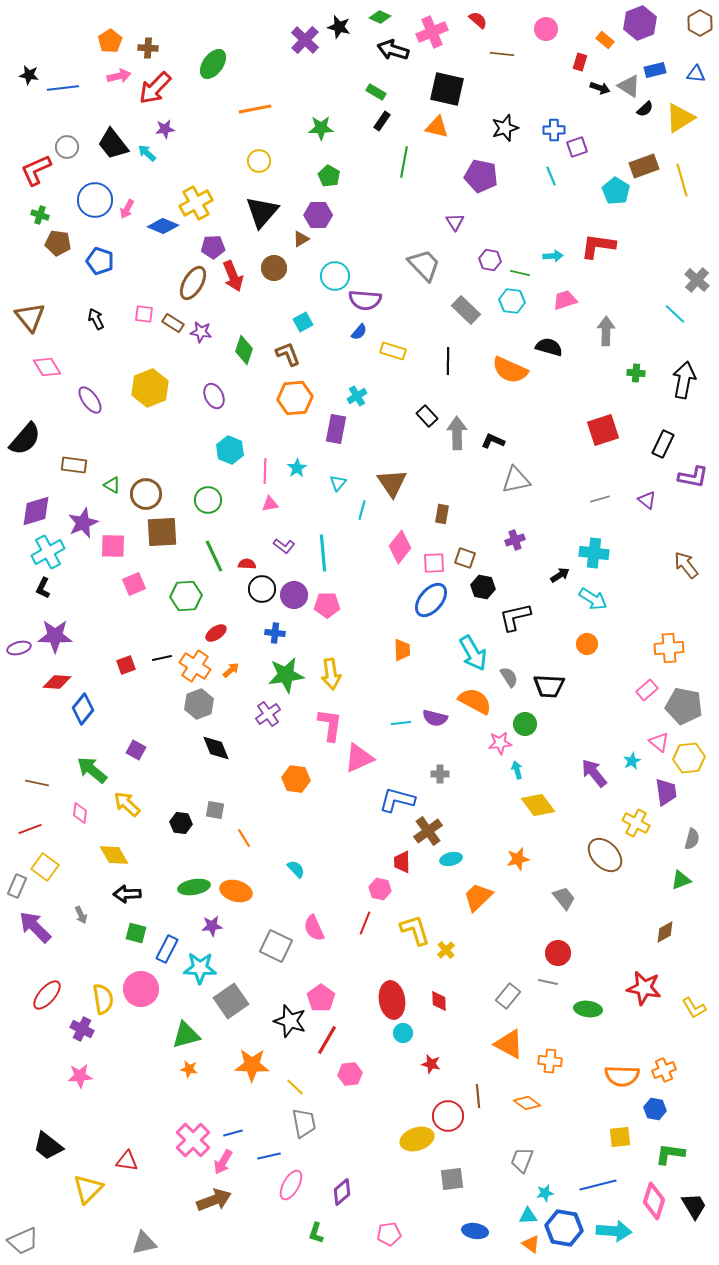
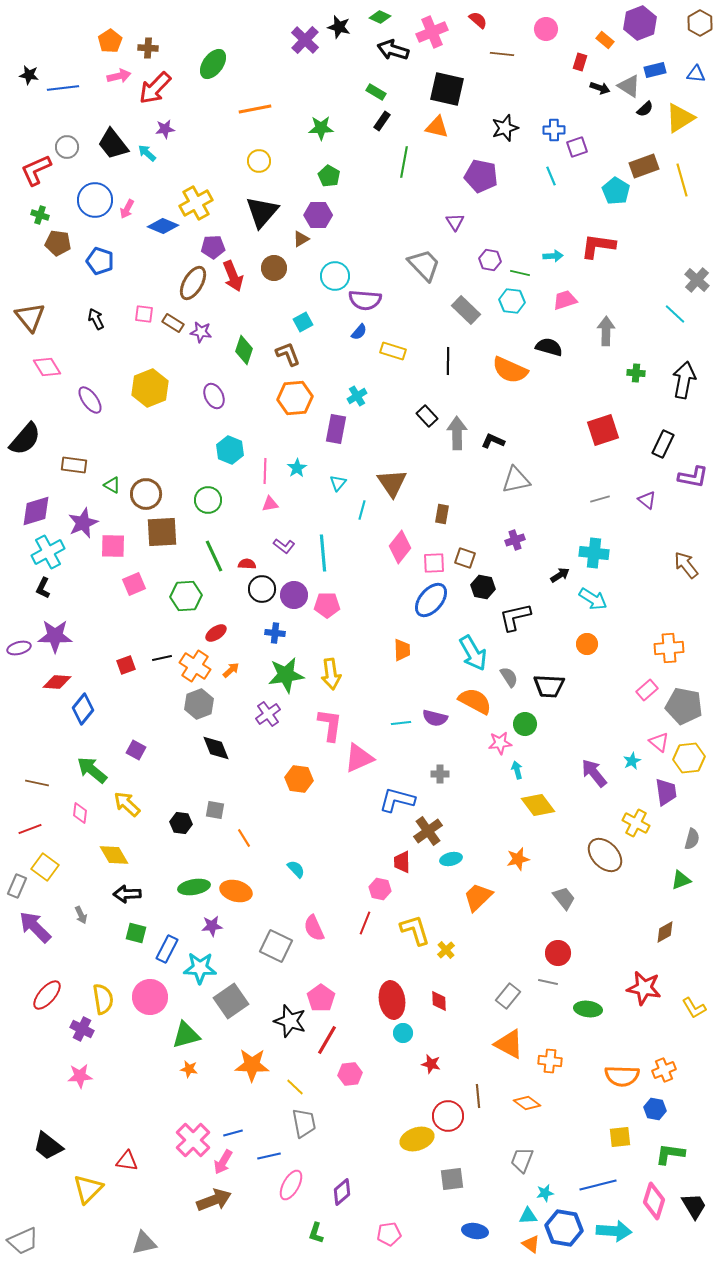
orange hexagon at (296, 779): moved 3 px right
pink circle at (141, 989): moved 9 px right, 8 px down
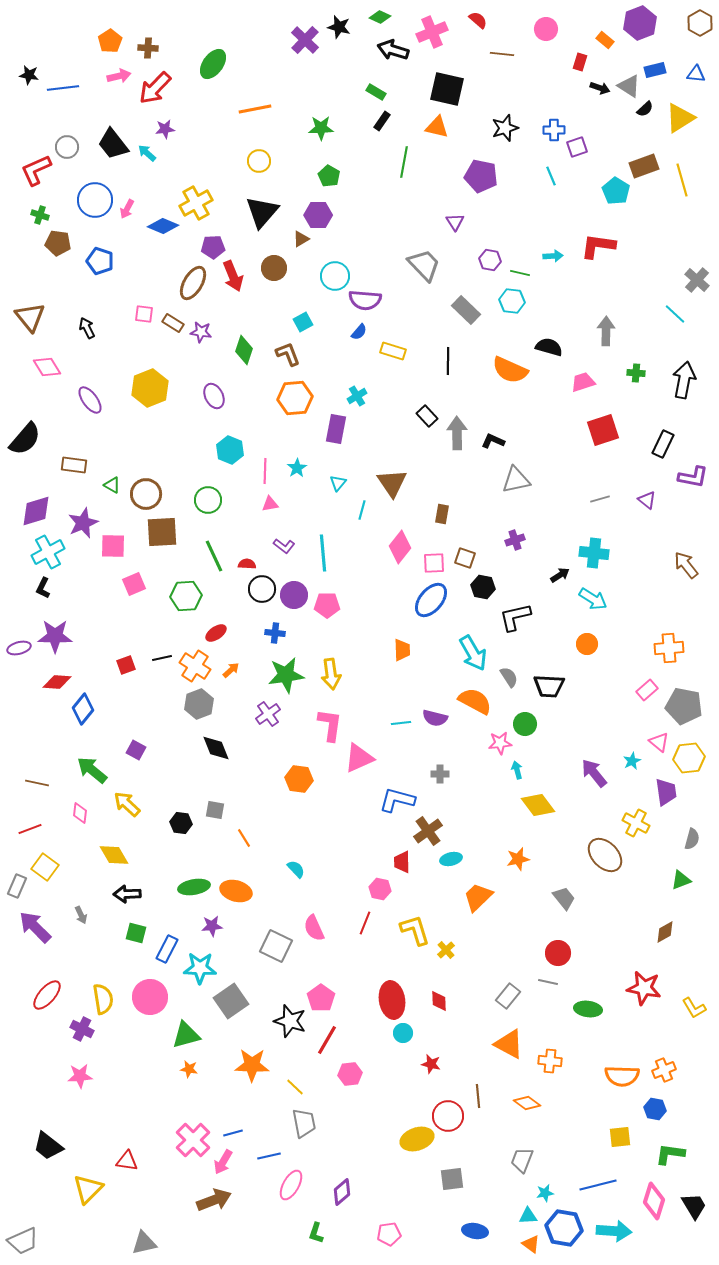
pink trapezoid at (565, 300): moved 18 px right, 82 px down
black arrow at (96, 319): moved 9 px left, 9 px down
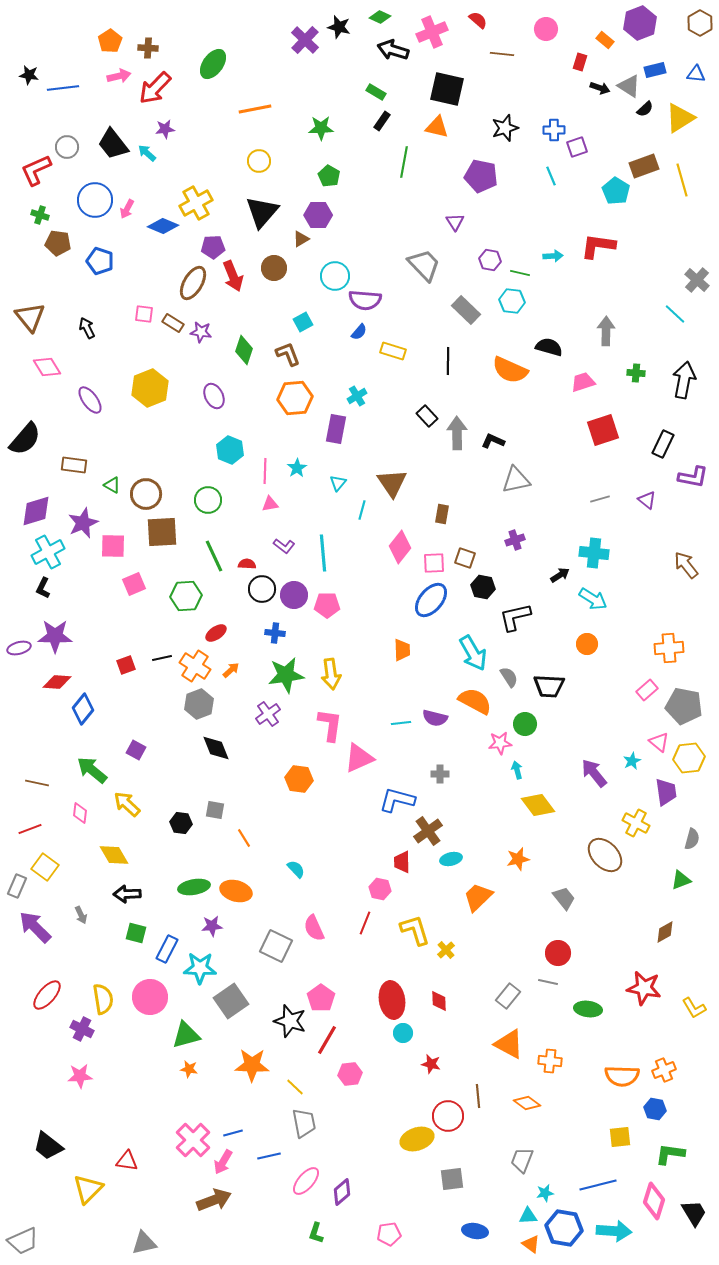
pink ellipse at (291, 1185): moved 15 px right, 4 px up; rotated 12 degrees clockwise
black trapezoid at (694, 1206): moved 7 px down
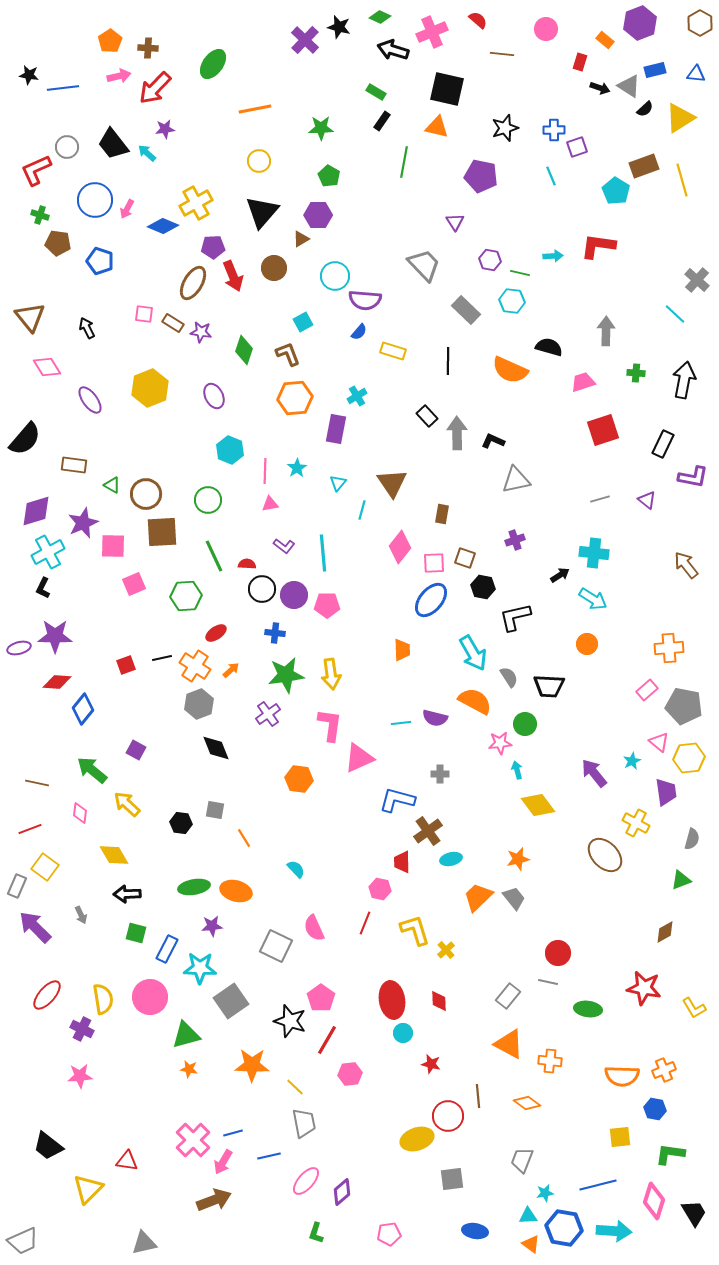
gray trapezoid at (564, 898): moved 50 px left
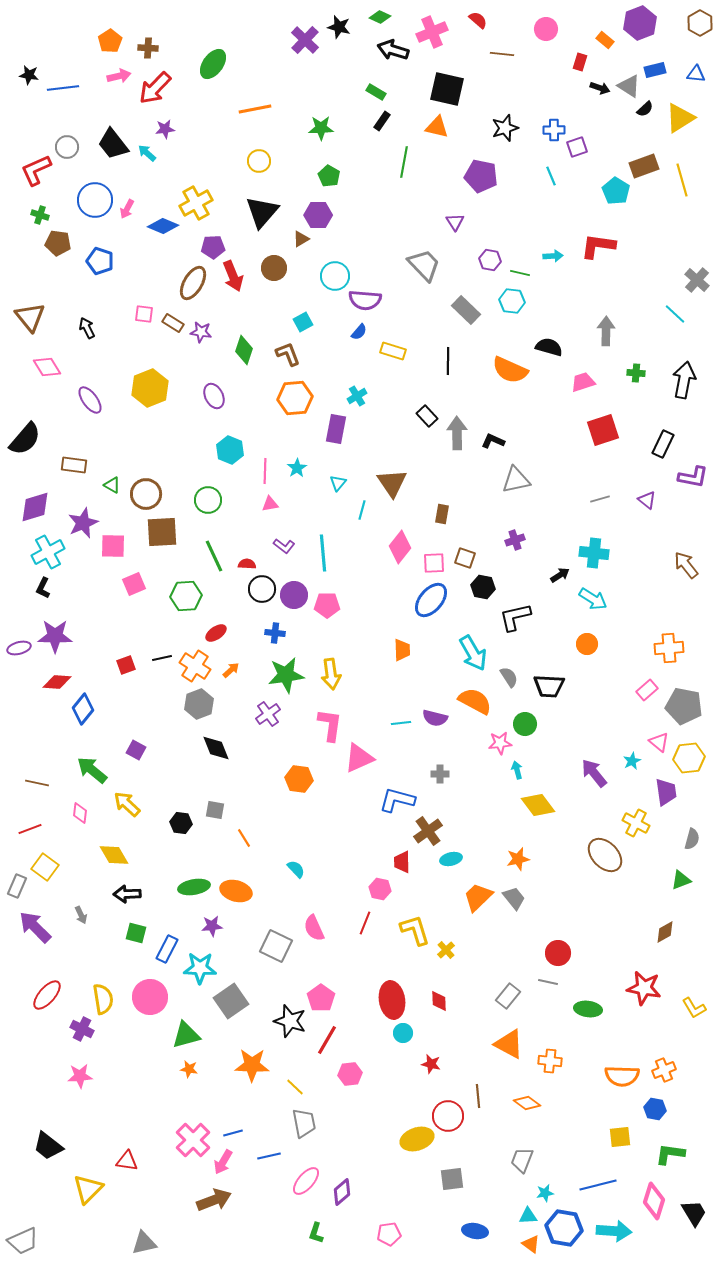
purple diamond at (36, 511): moved 1 px left, 4 px up
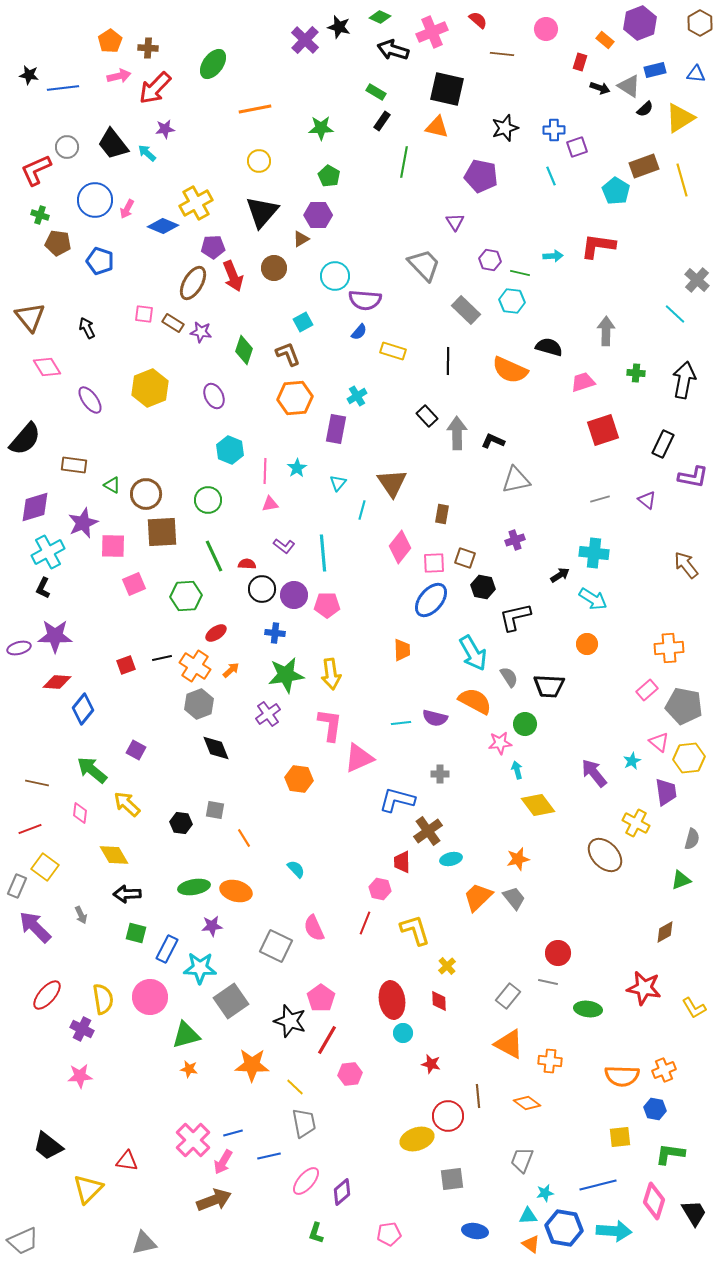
yellow cross at (446, 950): moved 1 px right, 16 px down
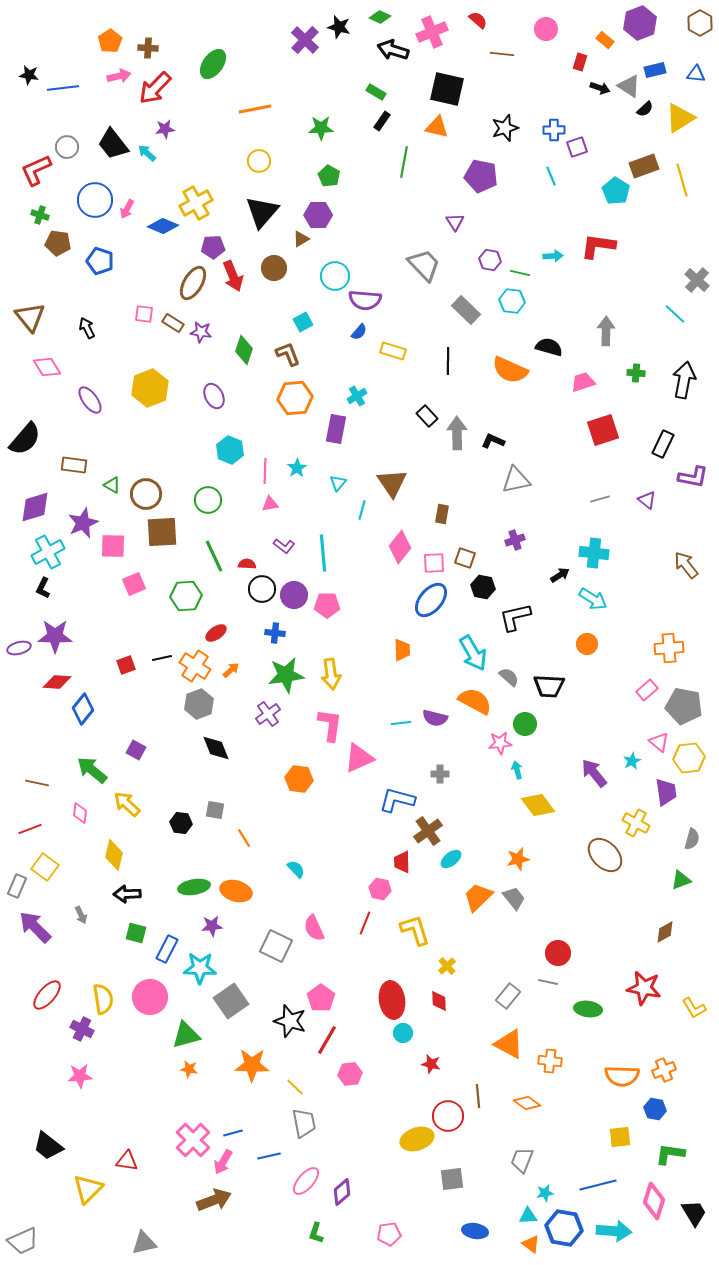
gray semicircle at (509, 677): rotated 15 degrees counterclockwise
yellow diamond at (114, 855): rotated 44 degrees clockwise
cyan ellipse at (451, 859): rotated 25 degrees counterclockwise
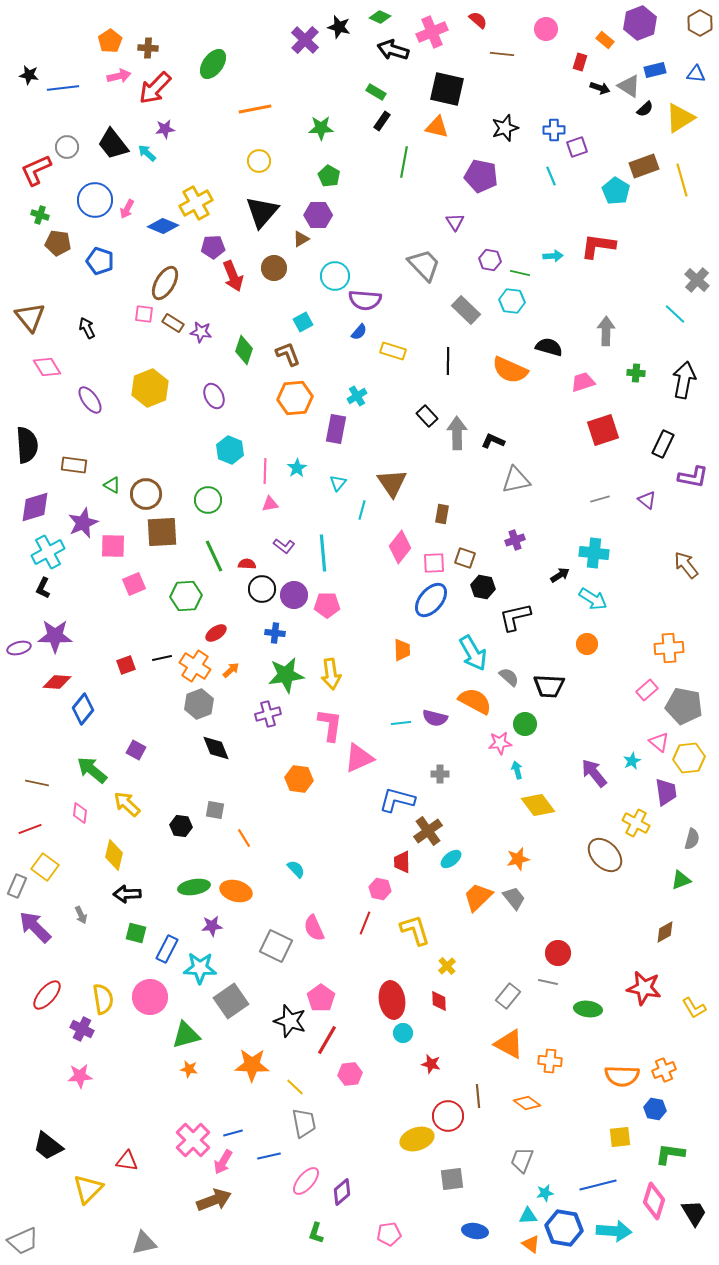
brown ellipse at (193, 283): moved 28 px left
black semicircle at (25, 439): moved 2 px right, 6 px down; rotated 45 degrees counterclockwise
purple cross at (268, 714): rotated 20 degrees clockwise
black hexagon at (181, 823): moved 3 px down
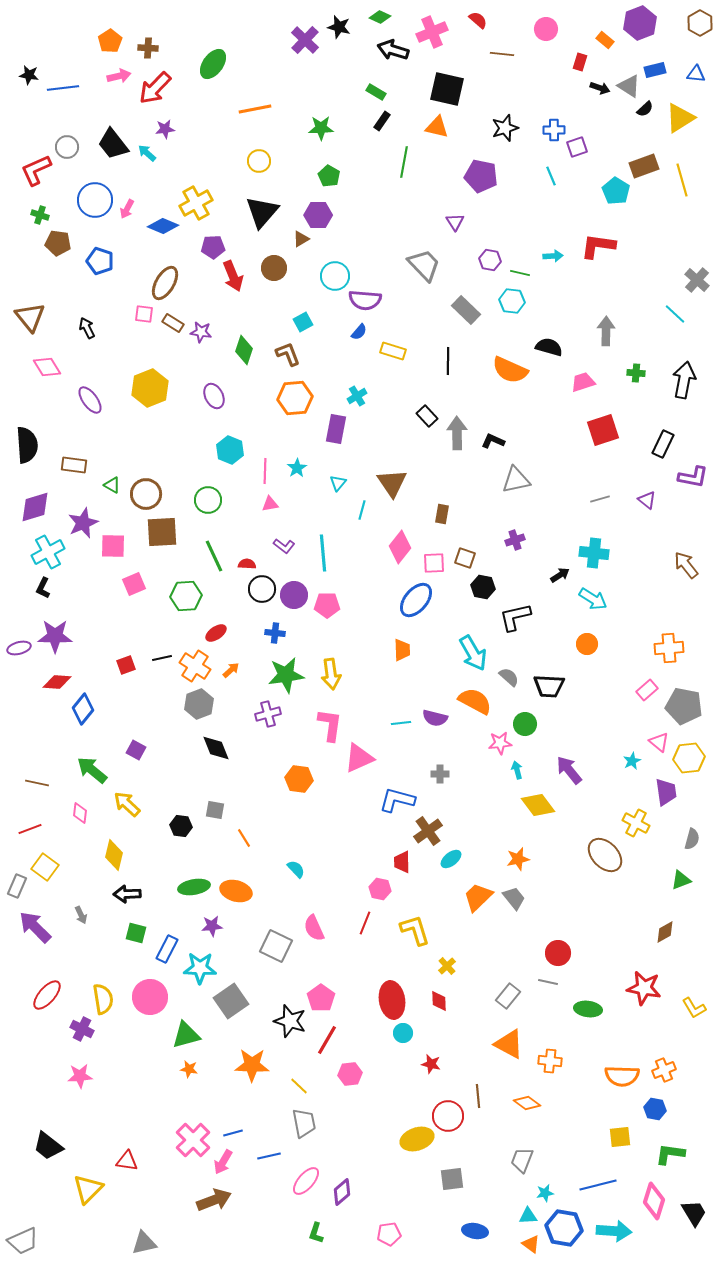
blue ellipse at (431, 600): moved 15 px left
purple arrow at (594, 773): moved 25 px left, 3 px up
yellow line at (295, 1087): moved 4 px right, 1 px up
